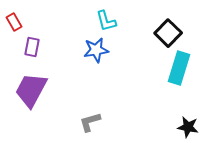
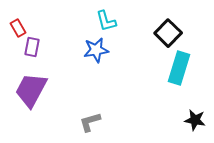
red rectangle: moved 4 px right, 6 px down
black star: moved 7 px right, 7 px up
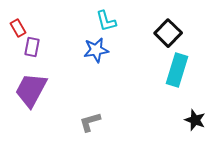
cyan rectangle: moved 2 px left, 2 px down
black star: rotated 10 degrees clockwise
